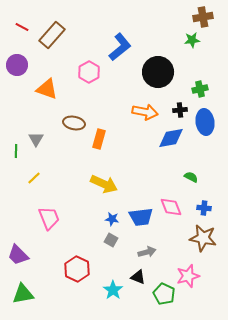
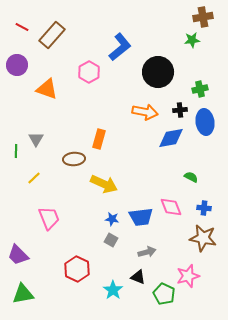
brown ellipse: moved 36 px down; rotated 15 degrees counterclockwise
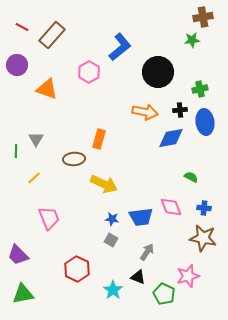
gray arrow: rotated 42 degrees counterclockwise
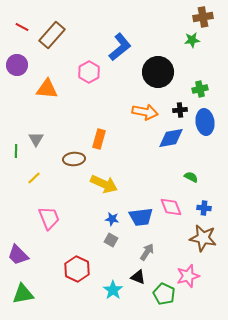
orange triangle: rotated 15 degrees counterclockwise
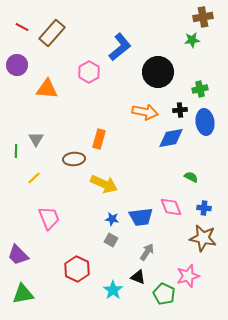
brown rectangle: moved 2 px up
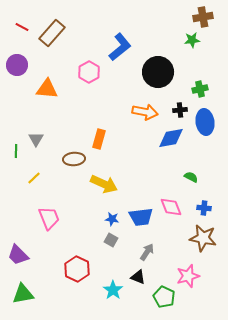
green pentagon: moved 3 px down
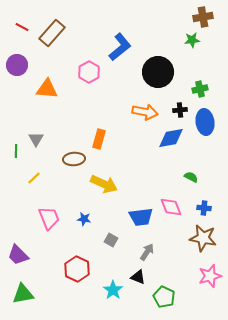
blue star: moved 28 px left
pink star: moved 22 px right
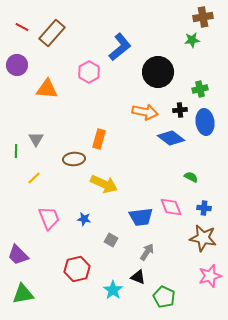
blue diamond: rotated 48 degrees clockwise
red hexagon: rotated 20 degrees clockwise
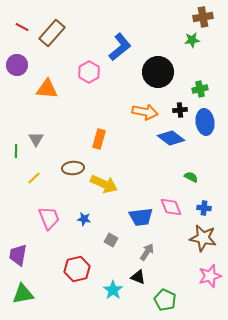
brown ellipse: moved 1 px left, 9 px down
purple trapezoid: rotated 55 degrees clockwise
green pentagon: moved 1 px right, 3 px down
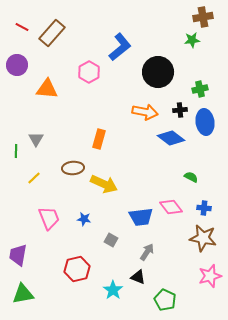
pink diamond: rotated 15 degrees counterclockwise
